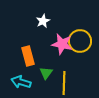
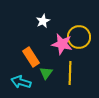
yellow circle: moved 1 px left, 4 px up
orange rectangle: moved 3 px right, 1 px down; rotated 18 degrees counterclockwise
yellow line: moved 6 px right, 10 px up
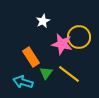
yellow line: moved 1 px left, 1 px down; rotated 55 degrees counterclockwise
cyan arrow: moved 2 px right
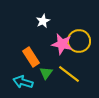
yellow circle: moved 4 px down
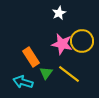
white star: moved 16 px right, 8 px up
yellow circle: moved 3 px right
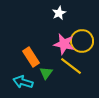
pink star: moved 2 px right
yellow line: moved 2 px right, 8 px up
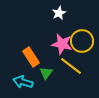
pink star: moved 2 px left
